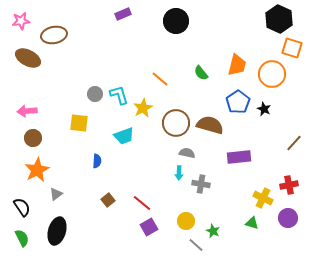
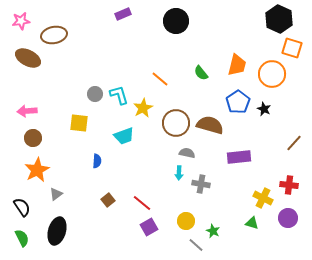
red cross at (289, 185): rotated 18 degrees clockwise
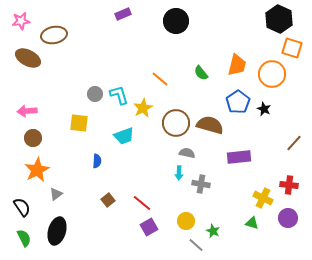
green semicircle at (22, 238): moved 2 px right
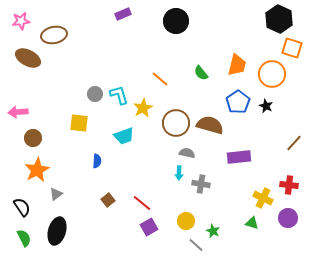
black star at (264, 109): moved 2 px right, 3 px up
pink arrow at (27, 111): moved 9 px left, 1 px down
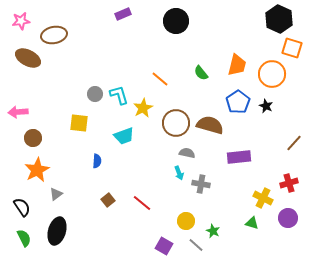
cyan arrow at (179, 173): rotated 24 degrees counterclockwise
red cross at (289, 185): moved 2 px up; rotated 24 degrees counterclockwise
purple square at (149, 227): moved 15 px right, 19 px down; rotated 30 degrees counterclockwise
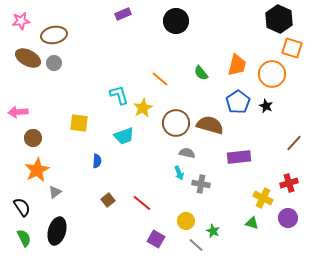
gray circle at (95, 94): moved 41 px left, 31 px up
gray triangle at (56, 194): moved 1 px left, 2 px up
purple square at (164, 246): moved 8 px left, 7 px up
